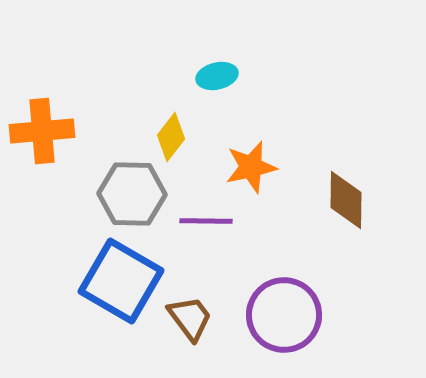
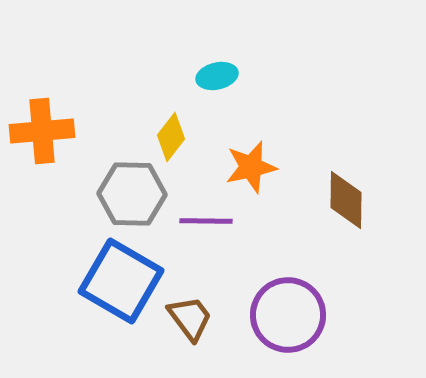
purple circle: moved 4 px right
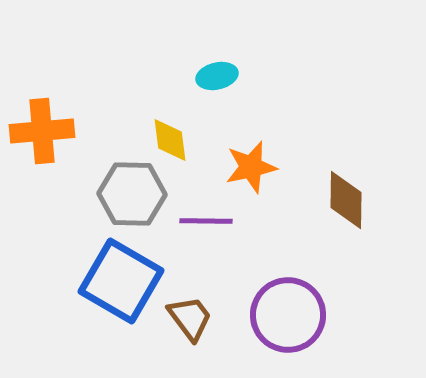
yellow diamond: moved 1 px left, 3 px down; rotated 45 degrees counterclockwise
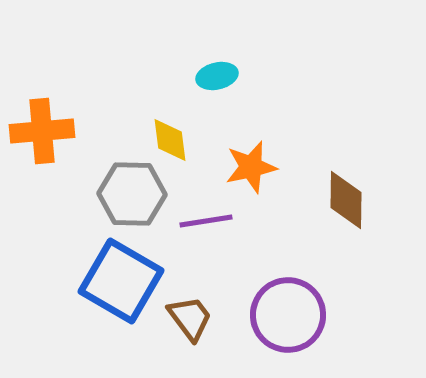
purple line: rotated 10 degrees counterclockwise
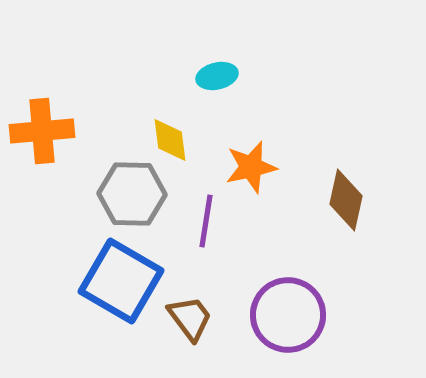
brown diamond: rotated 12 degrees clockwise
purple line: rotated 72 degrees counterclockwise
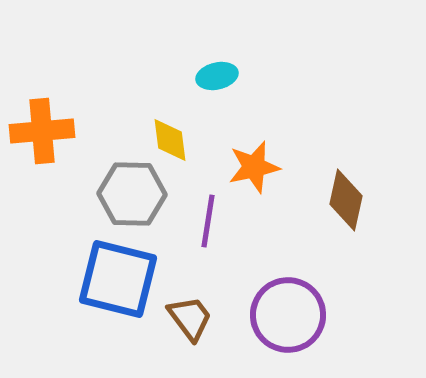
orange star: moved 3 px right
purple line: moved 2 px right
blue square: moved 3 px left, 2 px up; rotated 16 degrees counterclockwise
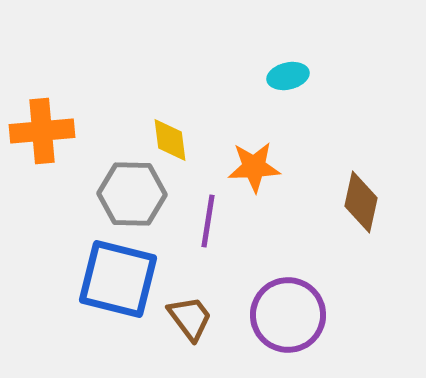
cyan ellipse: moved 71 px right
orange star: rotated 10 degrees clockwise
brown diamond: moved 15 px right, 2 px down
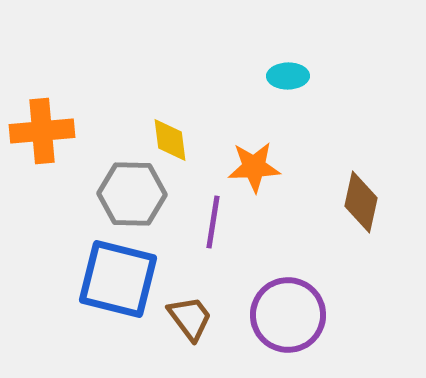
cyan ellipse: rotated 12 degrees clockwise
purple line: moved 5 px right, 1 px down
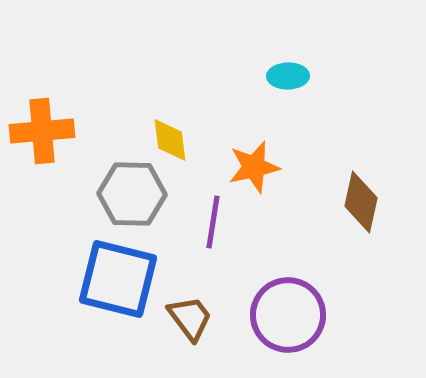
orange star: rotated 10 degrees counterclockwise
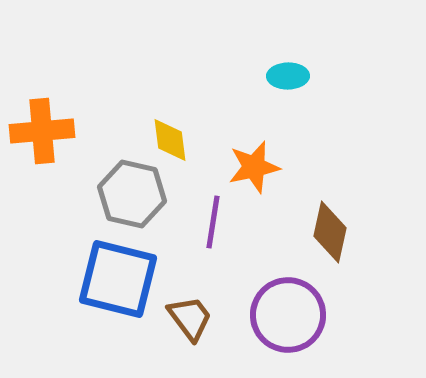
gray hexagon: rotated 12 degrees clockwise
brown diamond: moved 31 px left, 30 px down
